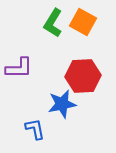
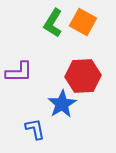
purple L-shape: moved 4 px down
blue star: rotated 20 degrees counterclockwise
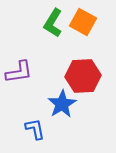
purple L-shape: rotated 8 degrees counterclockwise
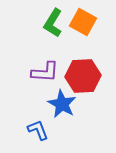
purple L-shape: moved 26 px right; rotated 12 degrees clockwise
blue star: rotated 12 degrees counterclockwise
blue L-shape: moved 3 px right, 1 px down; rotated 10 degrees counterclockwise
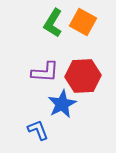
blue star: rotated 16 degrees clockwise
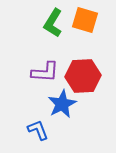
orange square: moved 2 px right, 2 px up; rotated 12 degrees counterclockwise
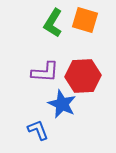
blue star: rotated 20 degrees counterclockwise
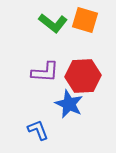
green L-shape: rotated 84 degrees counterclockwise
blue star: moved 7 px right
